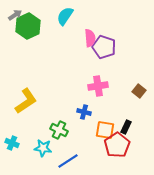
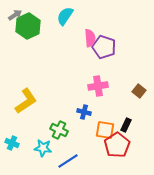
black rectangle: moved 2 px up
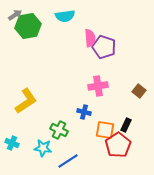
cyan semicircle: rotated 132 degrees counterclockwise
green hexagon: rotated 15 degrees clockwise
red pentagon: moved 1 px right
